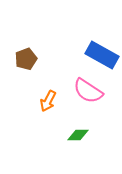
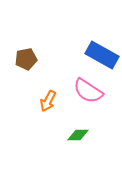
brown pentagon: rotated 10 degrees clockwise
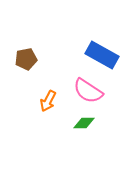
green diamond: moved 6 px right, 12 px up
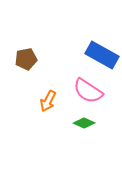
green diamond: rotated 25 degrees clockwise
